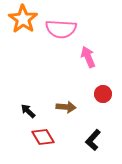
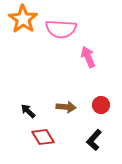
red circle: moved 2 px left, 11 px down
black L-shape: moved 1 px right
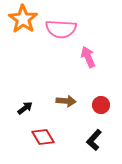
brown arrow: moved 6 px up
black arrow: moved 3 px left, 3 px up; rotated 98 degrees clockwise
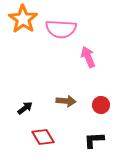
black L-shape: rotated 45 degrees clockwise
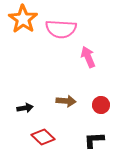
black arrow: rotated 28 degrees clockwise
red diamond: rotated 15 degrees counterclockwise
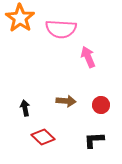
orange star: moved 3 px left, 1 px up
black arrow: rotated 91 degrees counterclockwise
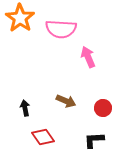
brown arrow: rotated 18 degrees clockwise
red circle: moved 2 px right, 3 px down
red diamond: rotated 10 degrees clockwise
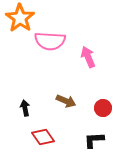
pink semicircle: moved 11 px left, 12 px down
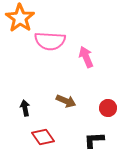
pink arrow: moved 2 px left
red circle: moved 5 px right
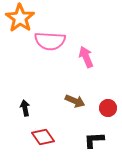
brown arrow: moved 9 px right
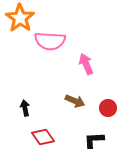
pink arrow: moved 7 px down
